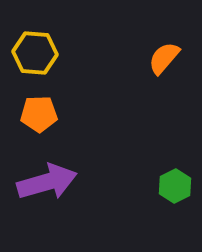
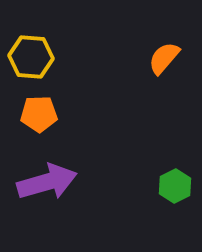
yellow hexagon: moved 4 px left, 4 px down
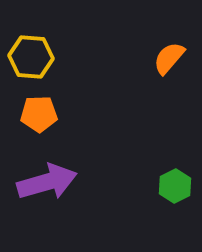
orange semicircle: moved 5 px right
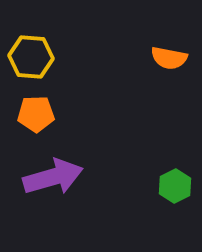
orange semicircle: rotated 120 degrees counterclockwise
orange pentagon: moved 3 px left
purple arrow: moved 6 px right, 5 px up
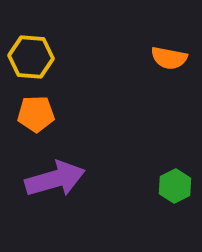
purple arrow: moved 2 px right, 2 px down
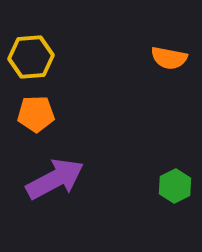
yellow hexagon: rotated 9 degrees counterclockwise
purple arrow: rotated 12 degrees counterclockwise
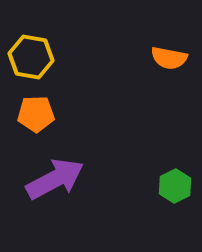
yellow hexagon: rotated 15 degrees clockwise
